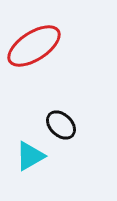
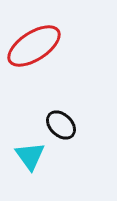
cyan triangle: rotated 36 degrees counterclockwise
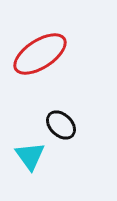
red ellipse: moved 6 px right, 8 px down
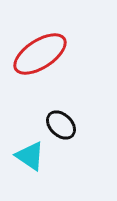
cyan triangle: rotated 20 degrees counterclockwise
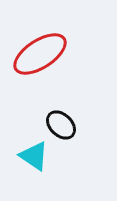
cyan triangle: moved 4 px right
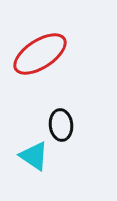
black ellipse: rotated 40 degrees clockwise
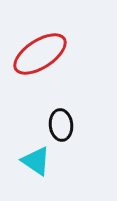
cyan triangle: moved 2 px right, 5 px down
